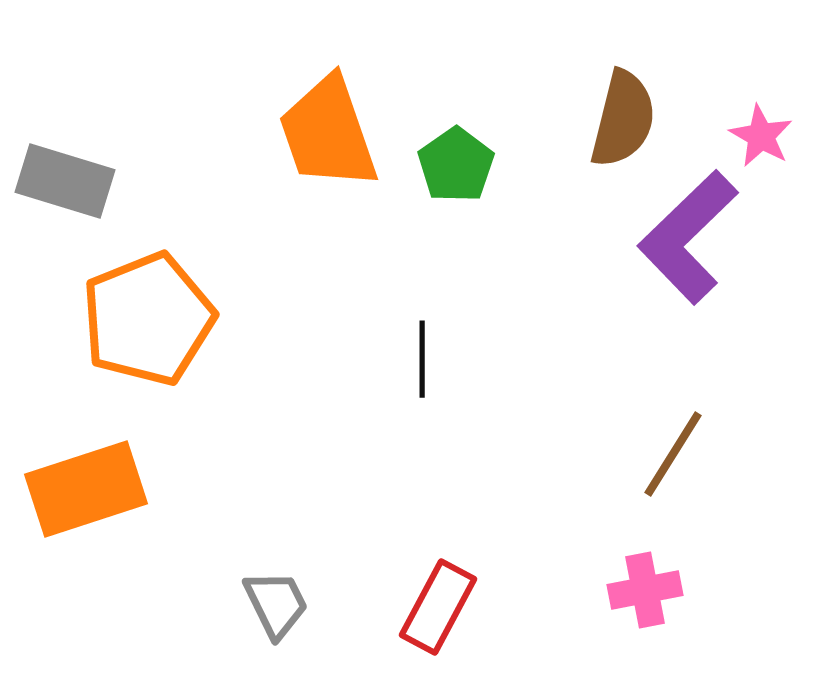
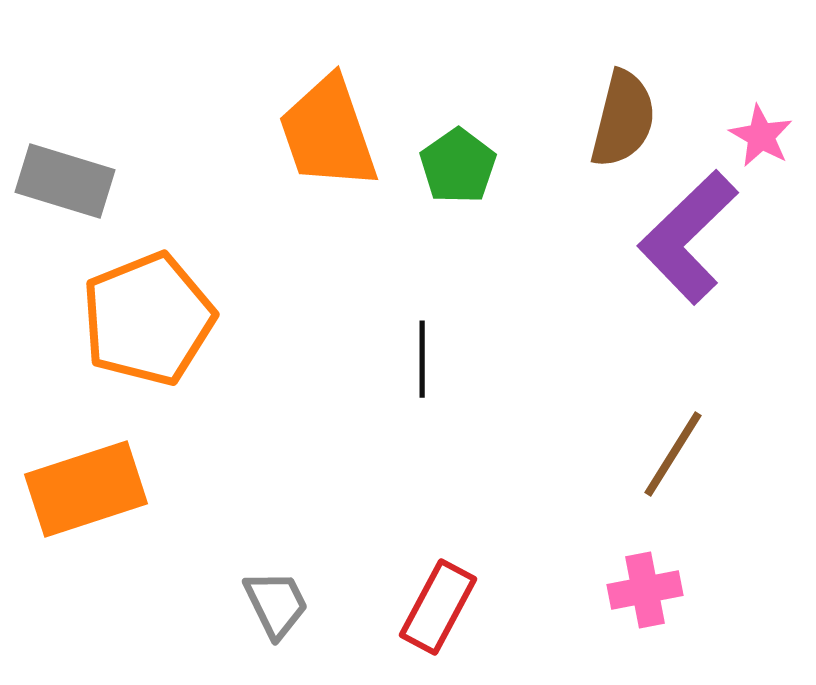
green pentagon: moved 2 px right, 1 px down
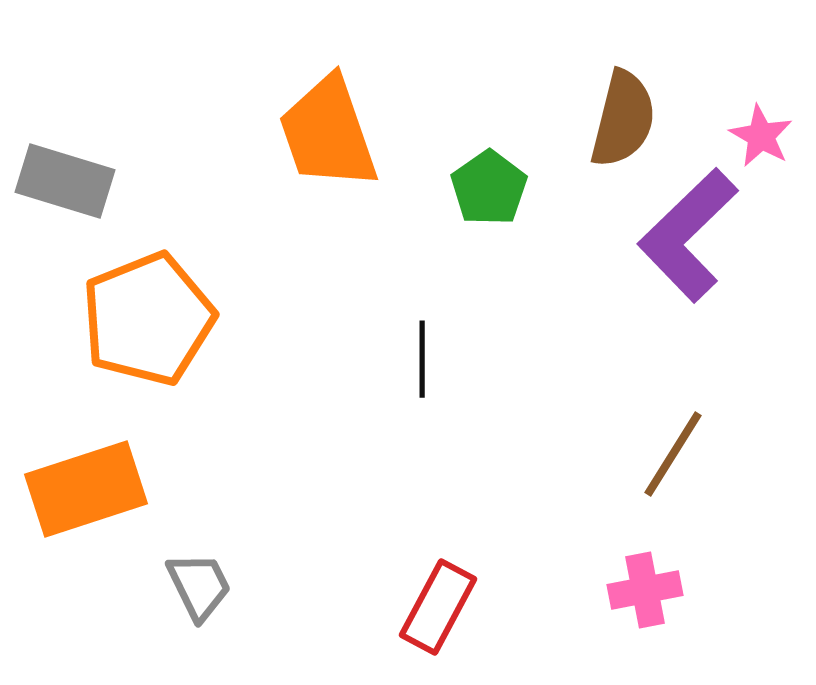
green pentagon: moved 31 px right, 22 px down
purple L-shape: moved 2 px up
gray trapezoid: moved 77 px left, 18 px up
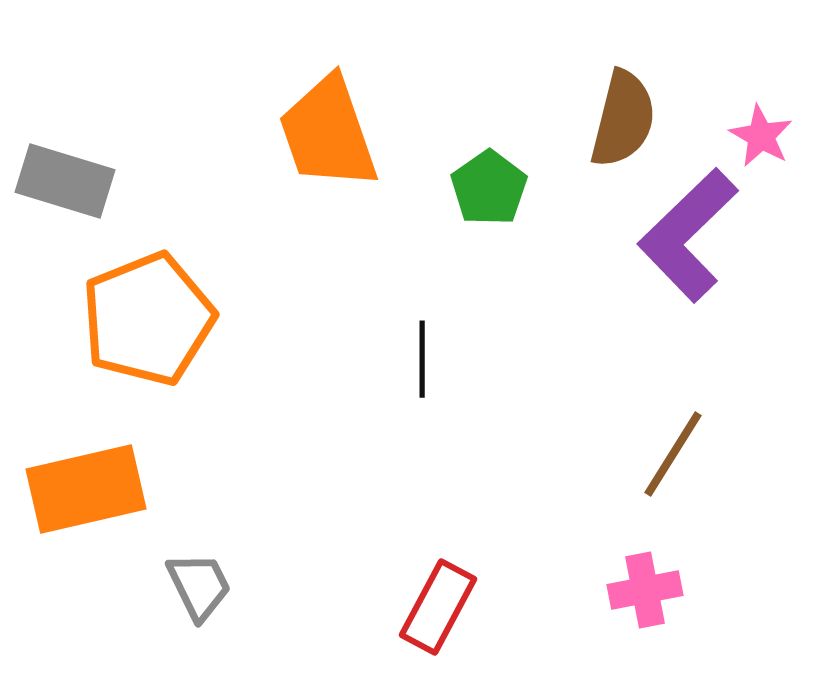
orange rectangle: rotated 5 degrees clockwise
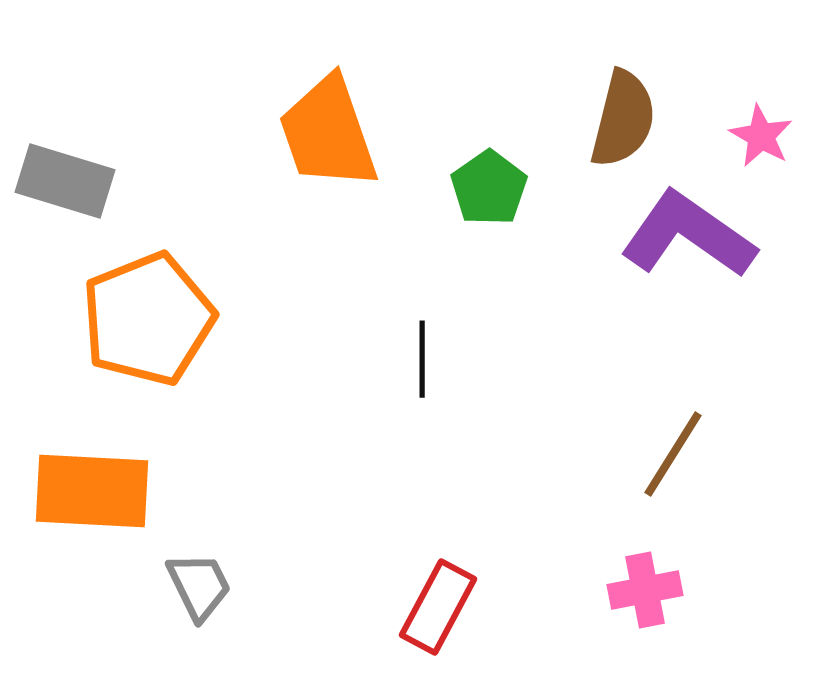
purple L-shape: rotated 79 degrees clockwise
orange rectangle: moved 6 px right, 2 px down; rotated 16 degrees clockwise
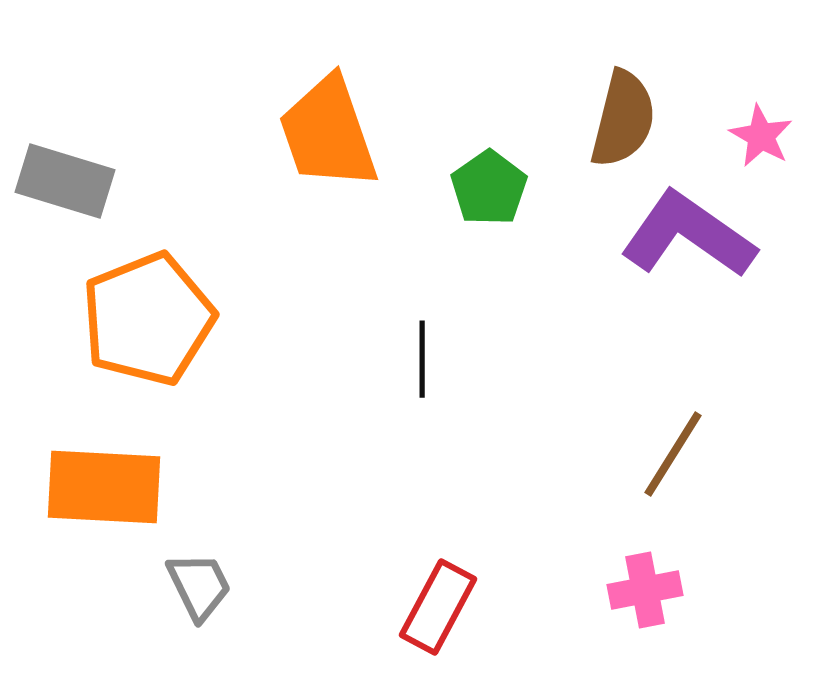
orange rectangle: moved 12 px right, 4 px up
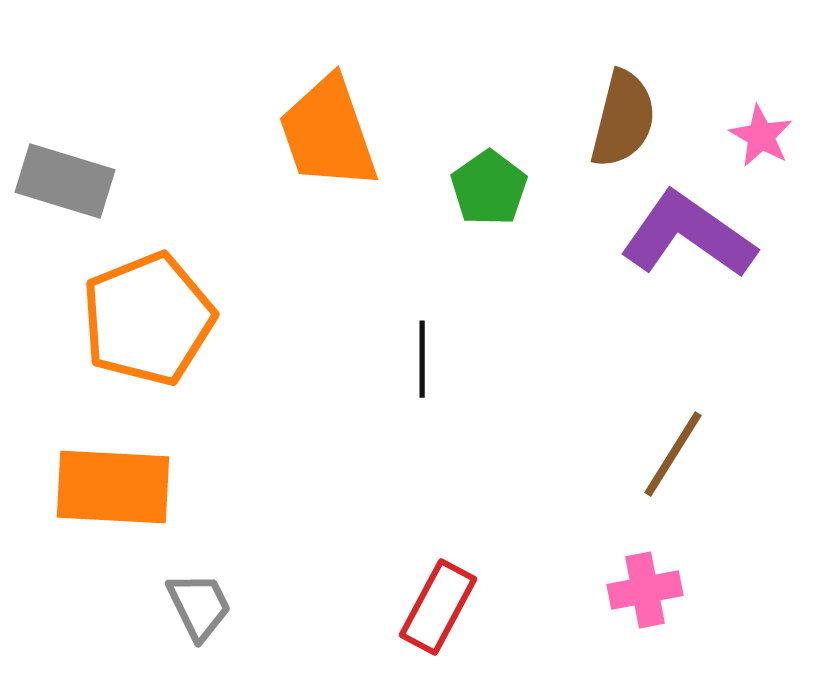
orange rectangle: moved 9 px right
gray trapezoid: moved 20 px down
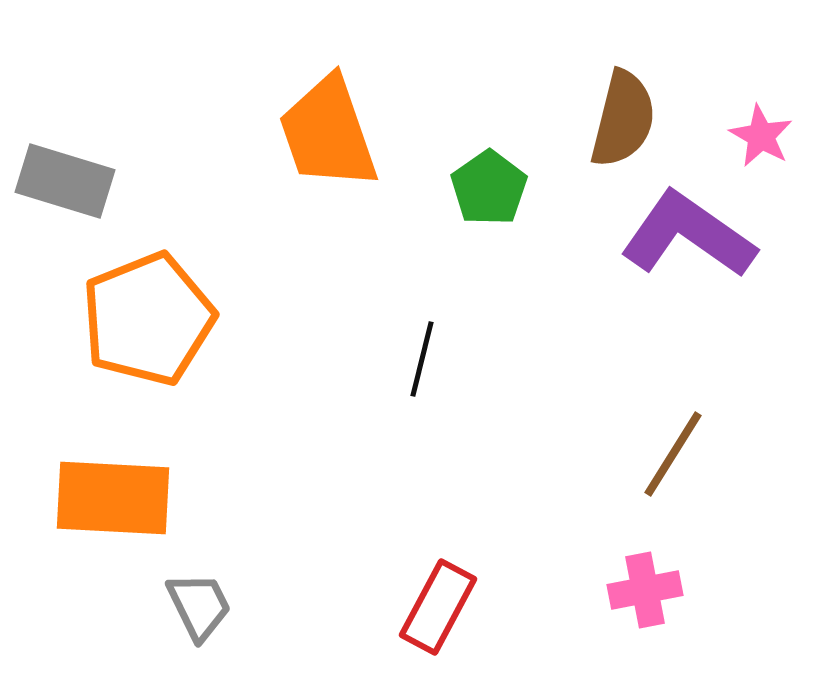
black line: rotated 14 degrees clockwise
orange rectangle: moved 11 px down
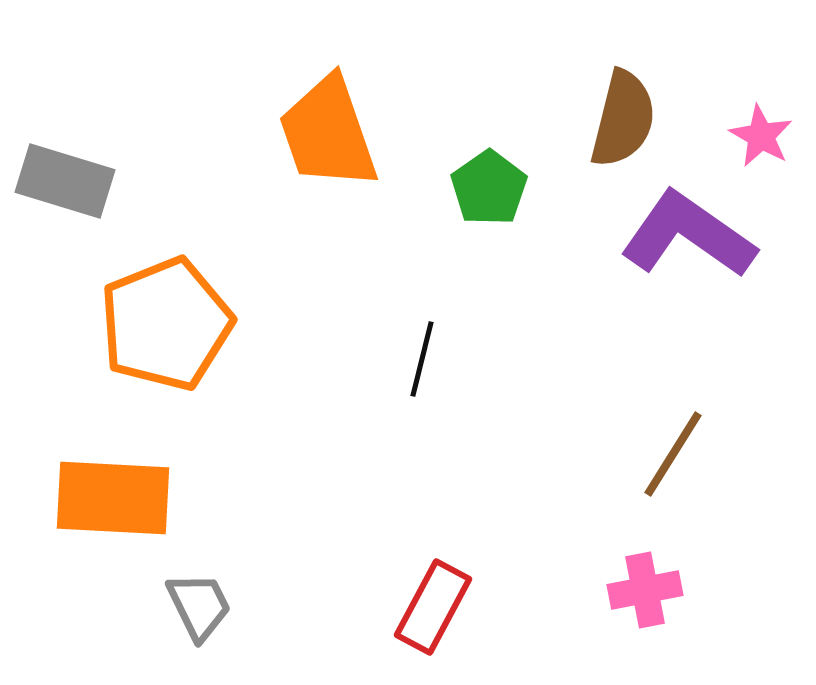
orange pentagon: moved 18 px right, 5 px down
red rectangle: moved 5 px left
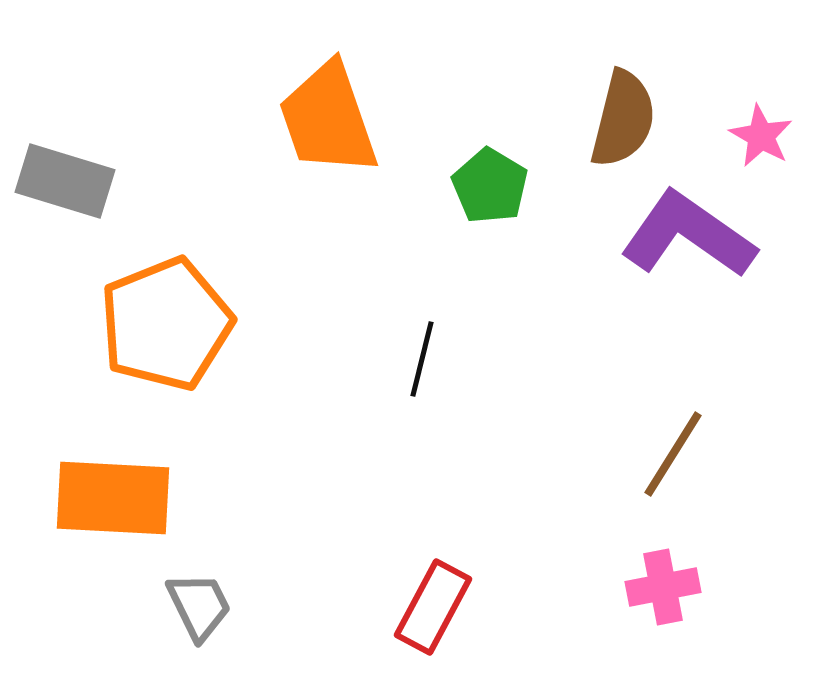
orange trapezoid: moved 14 px up
green pentagon: moved 1 px right, 2 px up; rotated 6 degrees counterclockwise
pink cross: moved 18 px right, 3 px up
